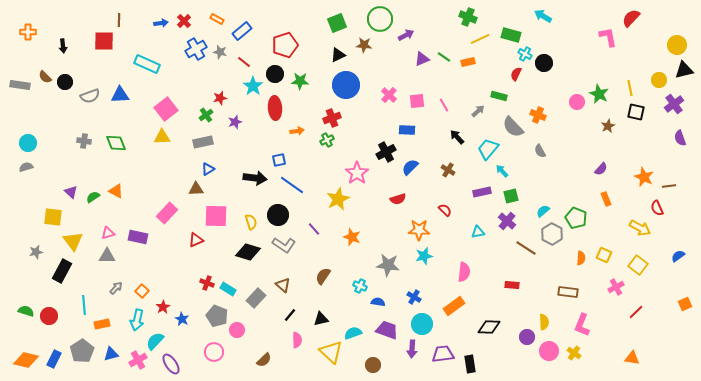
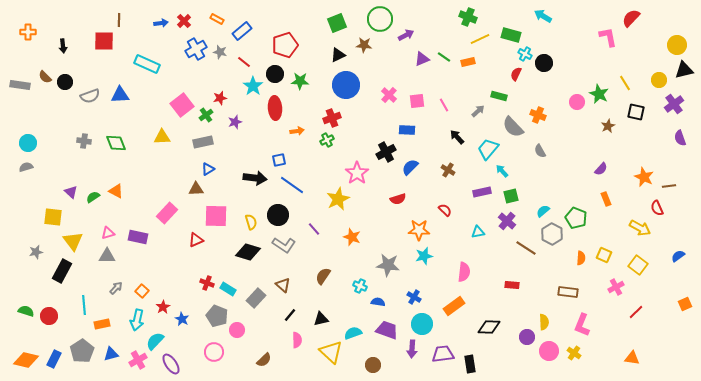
yellow line at (630, 88): moved 5 px left, 5 px up; rotated 21 degrees counterclockwise
pink square at (166, 109): moved 16 px right, 4 px up
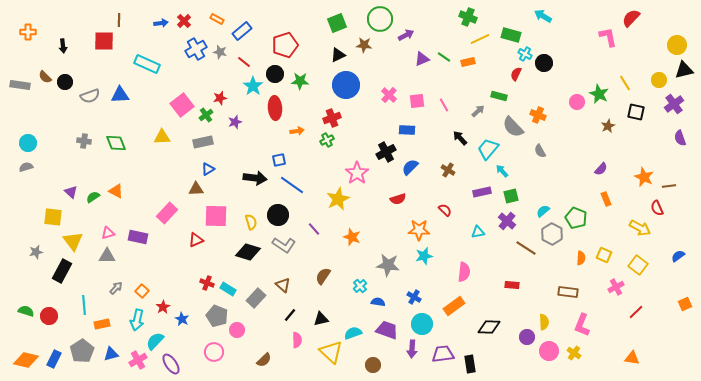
black arrow at (457, 137): moved 3 px right, 1 px down
cyan cross at (360, 286): rotated 24 degrees clockwise
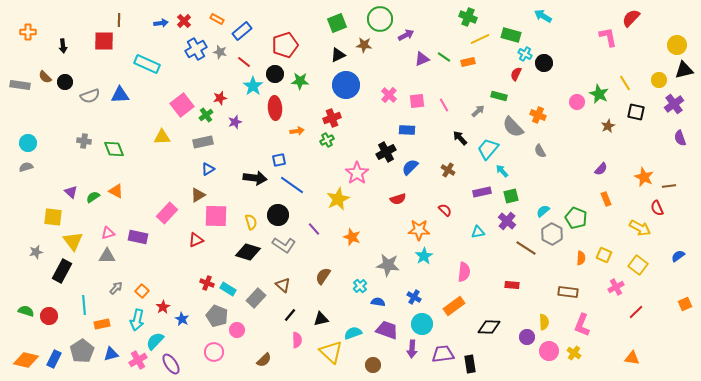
green diamond at (116, 143): moved 2 px left, 6 px down
brown triangle at (196, 189): moved 2 px right, 6 px down; rotated 28 degrees counterclockwise
cyan star at (424, 256): rotated 18 degrees counterclockwise
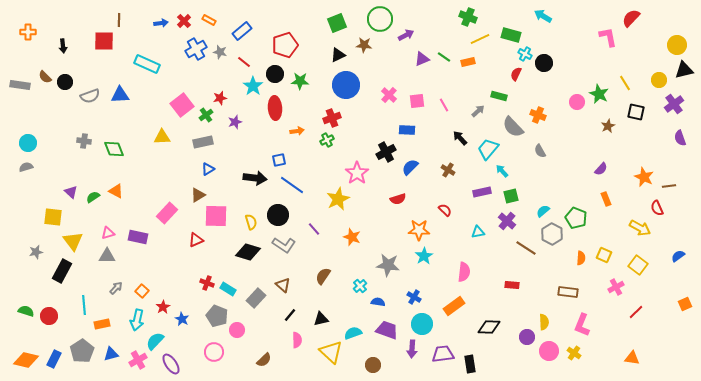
orange rectangle at (217, 19): moved 8 px left, 1 px down
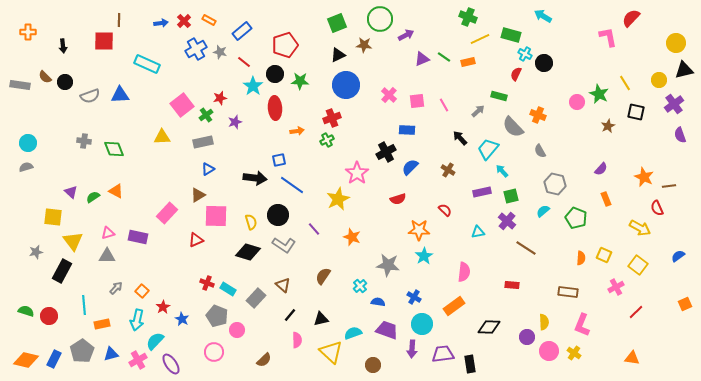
yellow circle at (677, 45): moved 1 px left, 2 px up
purple semicircle at (680, 138): moved 3 px up
gray hexagon at (552, 234): moved 3 px right, 50 px up; rotated 15 degrees counterclockwise
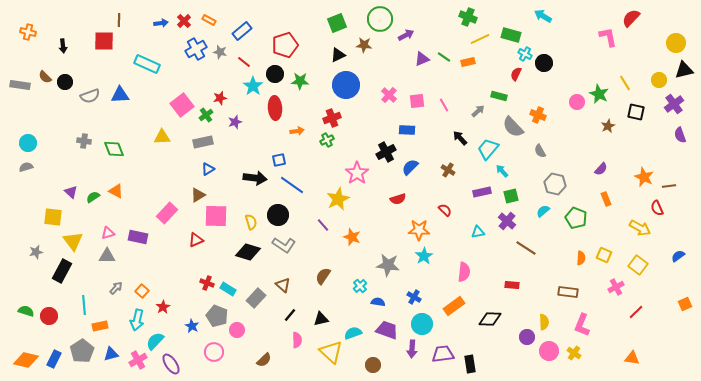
orange cross at (28, 32): rotated 14 degrees clockwise
purple line at (314, 229): moved 9 px right, 4 px up
blue star at (182, 319): moved 10 px right, 7 px down
orange rectangle at (102, 324): moved 2 px left, 2 px down
black diamond at (489, 327): moved 1 px right, 8 px up
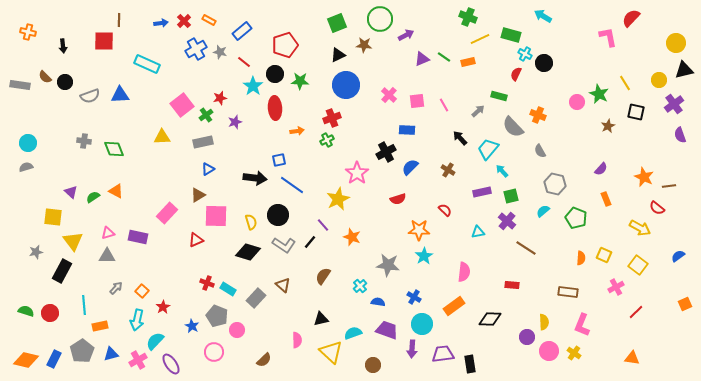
red semicircle at (657, 208): rotated 28 degrees counterclockwise
black line at (290, 315): moved 20 px right, 73 px up
red circle at (49, 316): moved 1 px right, 3 px up
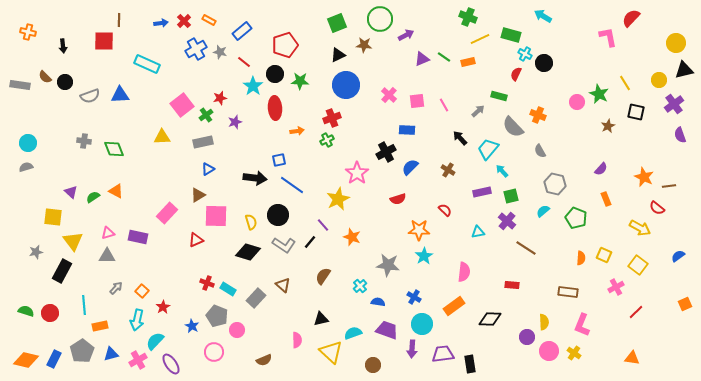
brown semicircle at (264, 360): rotated 21 degrees clockwise
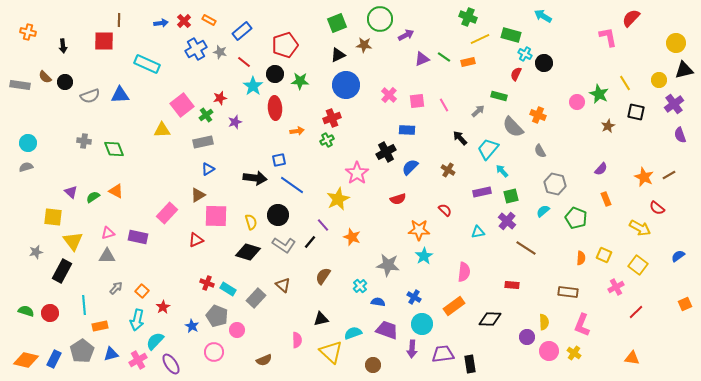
yellow triangle at (162, 137): moved 7 px up
brown line at (669, 186): moved 11 px up; rotated 24 degrees counterclockwise
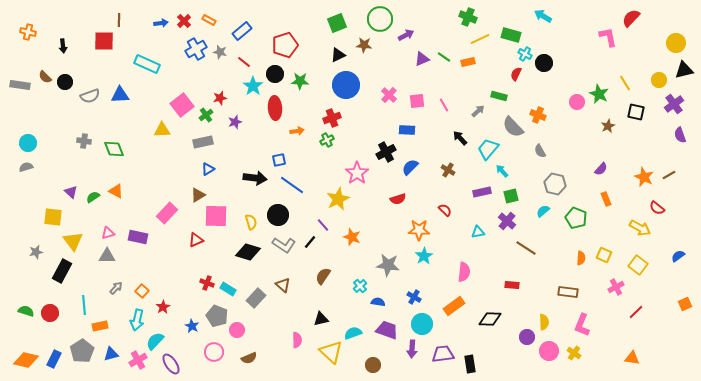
brown semicircle at (264, 360): moved 15 px left, 2 px up
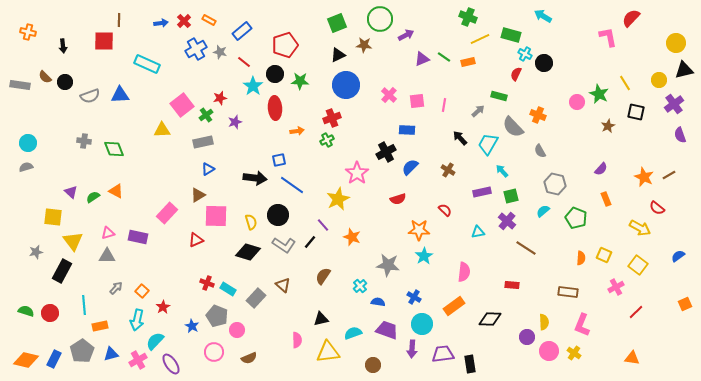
pink line at (444, 105): rotated 40 degrees clockwise
cyan trapezoid at (488, 149): moved 5 px up; rotated 10 degrees counterclockwise
yellow triangle at (331, 352): moved 3 px left; rotated 50 degrees counterclockwise
